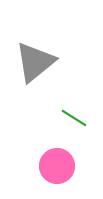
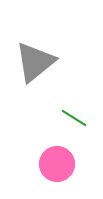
pink circle: moved 2 px up
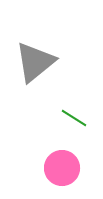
pink circle: moved 5 px right, 4 px down
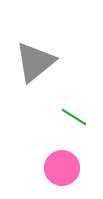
green line: moved 1 px up
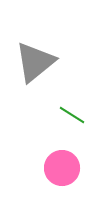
green line: moved 2 px left, 2 px up
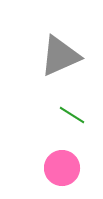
gray triangle: moved 25 px right, 6 px up; rotated 15 degrees clockwise
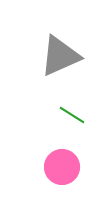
pink circle: moved 1 px up
